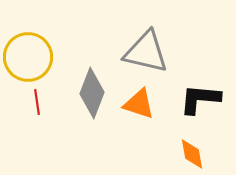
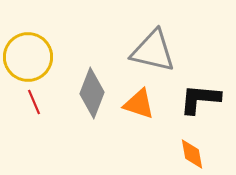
gray triangle: moved 7 px right, 1 px up
red line: moved 3 px left; rotated 15 degrees counterclockwise
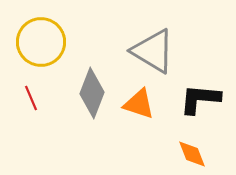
gray triangle: rotated 18 degrees clockwise
yellow circle: moved 13 px right, 15 px up
red line: moved 3 px left, 4 px up
orange diamond: rotated 12 degrees counterclockwise
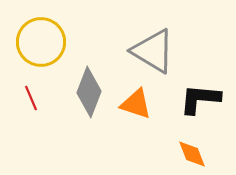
gray diamond: moved 3 px left, 1 px up
orange triangle: moved 3 px left
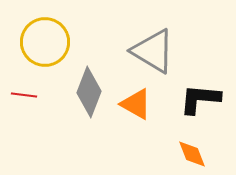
yellow circle: moved 4 px right
red line: moved 7 px left, 3 px up; rotated 60 degrees counterclockwise
orange triangle: rotated 12 degrees clockwise
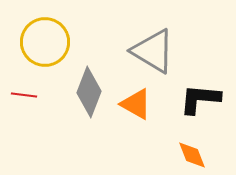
orange diamond: moved 1 px down
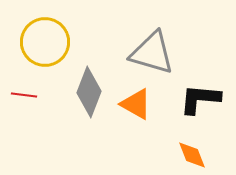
gray triangle: moved 1 px left, 2 px down; rotated 15 degrees counterclockwise
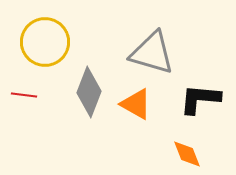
orange diamond: moved 5 px left, 1 px up
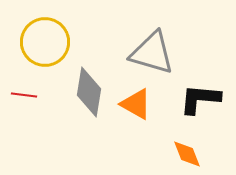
gray diamond: rotated 12 degrees counterclockwise
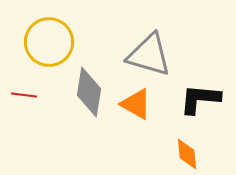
yellow circle: moved 4 px right
gray triangle: moved 3 px left, 2 px down
orange diamond: rotated 16 degrees clockwise
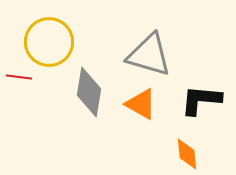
red line: moved 5 px left, 18 px up
black L-shape: moved 1 px right, 1 px down
orange triangle: moved 5 px right
